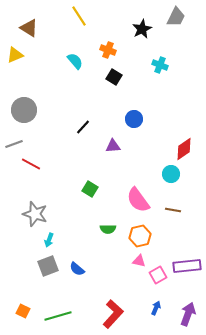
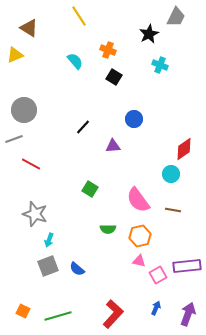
black star: moved 7 px right, 5 px down
gray line: moved 5 px up
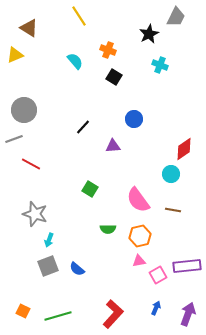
pink triangle: rotated 24 degrees counterclockwise
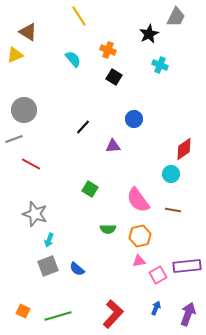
brown triangle: moved 1 px left, 4 px down
cyan semicircle: moved 2 px left, 2 px up
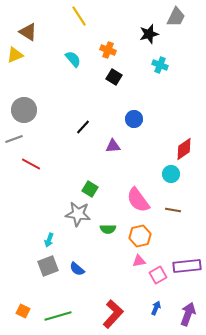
black star: rotated 12 degrees clockwise
gray star: moved 43 px right; rotated 10 degrees counterclockwise
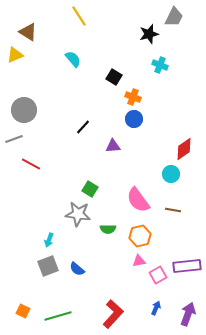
gray trapezoid: moved 2 px left
orange cross: moved 25 px right, 47 px down
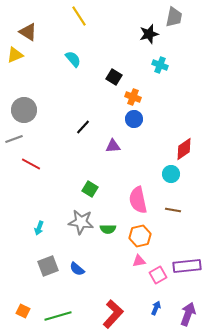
gray trapezoid: rotated 15 degrees counterclockwise
pink semicircle: rotated 24 degrees clockwise
gray star: moved 3 px right, 8 px down
cyan arrow: moved 10 px left, 12 px up
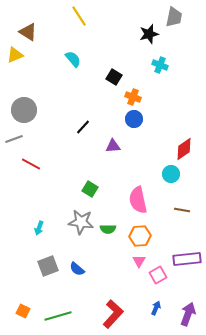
brown line: moved 9 px right
orange hexagon: rotated 10 degrees clockwise
pink triangle: rotated 48 degrees counterclockwise
purple rectangle: moved 7 px up
